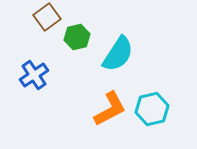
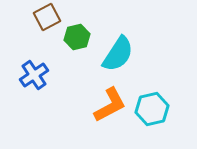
brown square: rotated 8 degrees clockwise
orange L-shape: moved 4 px up
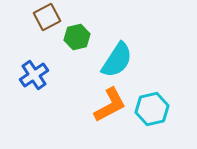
cyan semicircle: moved 1 px left, 6 px down
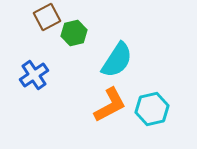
green hexagon: moved 3 px left, 4 px up
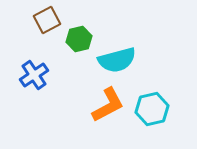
brown square: moved 3 px down
green hexagon: moved 5 px right, 6 px down
cyan semicircle: rotated 42 degrees clockwise
orange L-shape: moved 2 px left
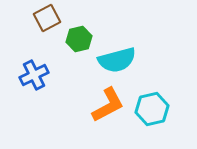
brown square: moved 2 px up
blue cross: rotated 8 degrees clockwise
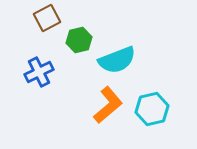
green hexagon: moved 1 px down
cyan semicircle: rotated 6 degrees counterclockwise
blue cross: moved 5 px right, 3 px up
orange L-shape: rotated 12 degrees counterclockwise
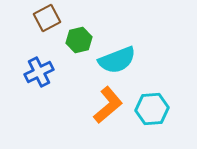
cyan hexagon: rotated 8 degrees clockwise
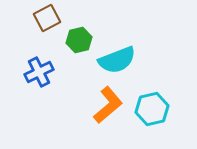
cyan hexagon: rotated 8 degrees counterclockwise
